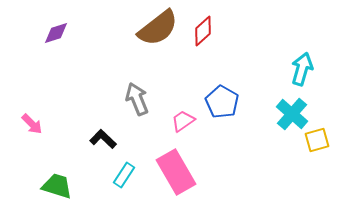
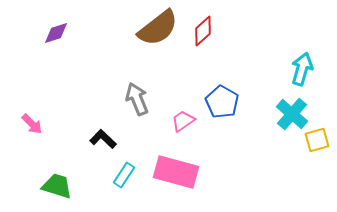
pink rectangle: rotated 45 degrees counterclockwise
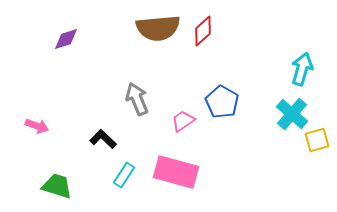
brown semicircle: rotated 33 degrees clockwise
purple diamond: moved 10 px right, 6 px down
pink arrow: moved 5 px right, 2 px down; rotated 25 degrees counterclockwise
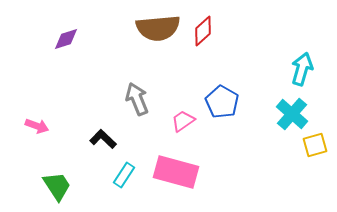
yellow square: moved 2 px left, 5 px down
green trapezoid: rotated 40 degrees clockwise
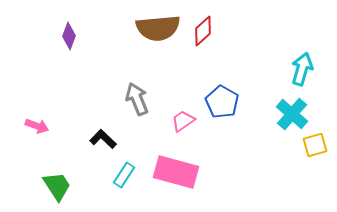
purple diamond: moved 3 px right, 3 px up; rotated 52 degrees counterclockwise
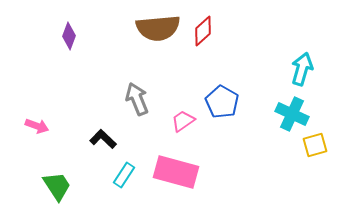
cyan cross: rotated 16 degrees counterclockwise
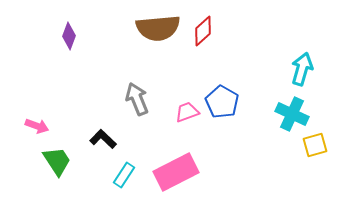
pink trapezoid: moved 4 px right, 9 px up; rotated 15 degrees clockwise
pink rectangle: rotated 42 degrees counterclockwise
green trapezoid: moved 25 px up
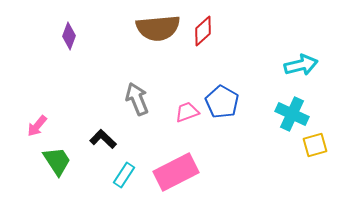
cyan arrow: moved 1 px left, 4 px up; rotated 60 degrees clockwise
pink arrow: rotated 110 degrees clockwise
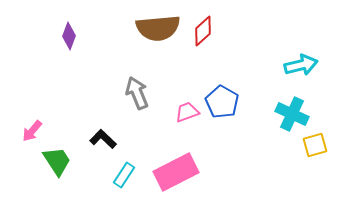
gray arrow: moved 6 px up
pink arrow: moved 5 px left, 5 px down
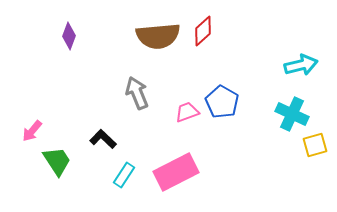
brown semicircle: moved 8 px down
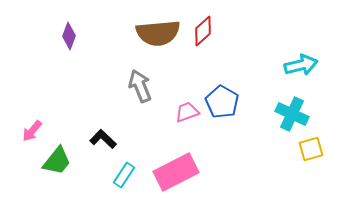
brown semicircle: moved 3 px up
gray arrow: moved 3 px right, 7 px up
yellow square: moved 4 px left, 4 px down
green trapezoid: rotated 72 degrees clockwise
